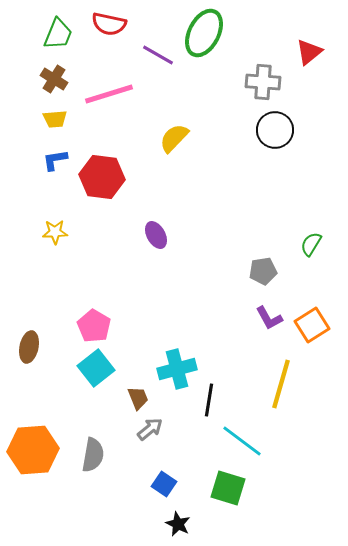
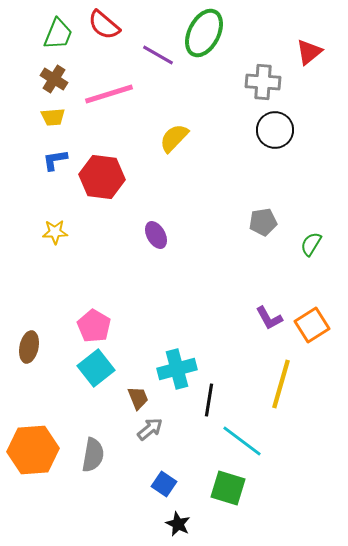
red semicircle: moved 5 px left, 1 px down; rotated 28 degrees clockwise
yellow trapezoid: moved 2 px left, 2 px up
gray pentagon: moved 49 px up
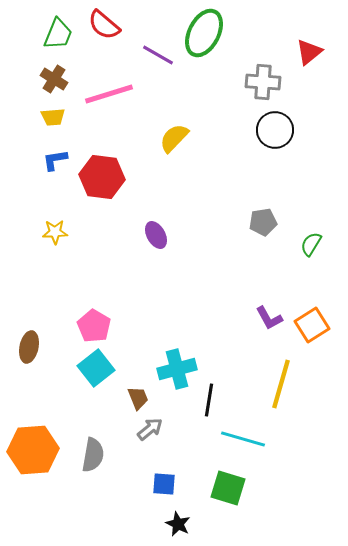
cyan line: moved 1 px right, 2 px up; rotated 21 degrees counterclockwise
blue square: rotated 30 degrees counterclockwise
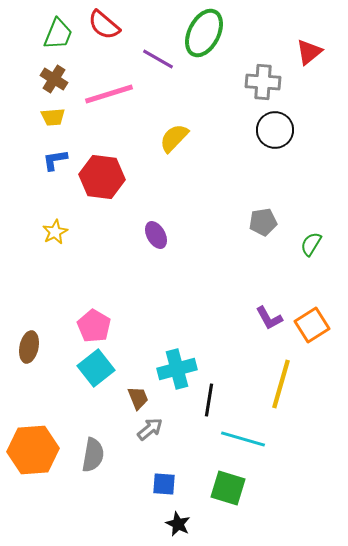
purple line: moved 4 px down
yellow star: rotated 25 degrees counterclockwise
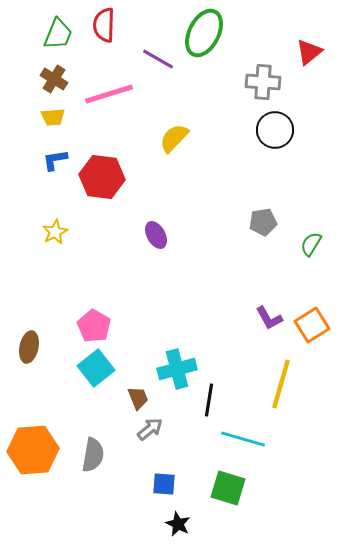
red semicircle: rotated 52 degrees clockwise
